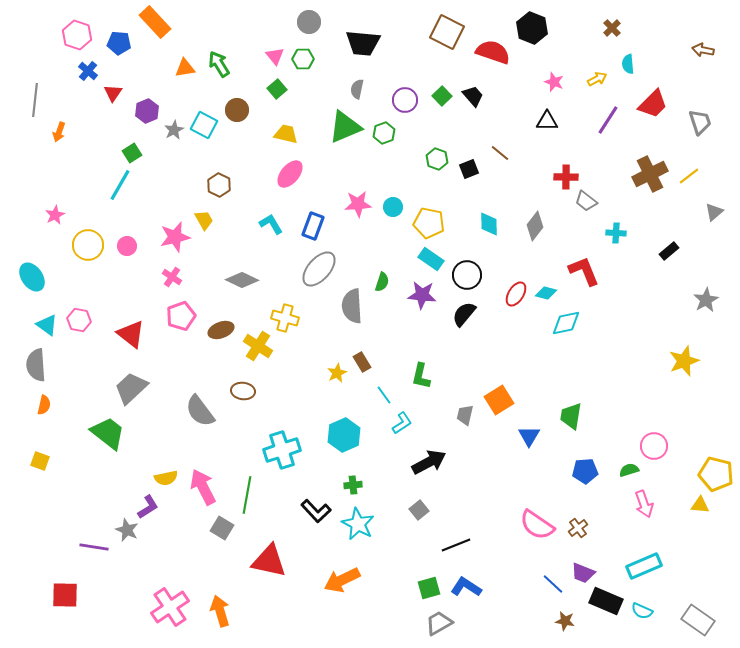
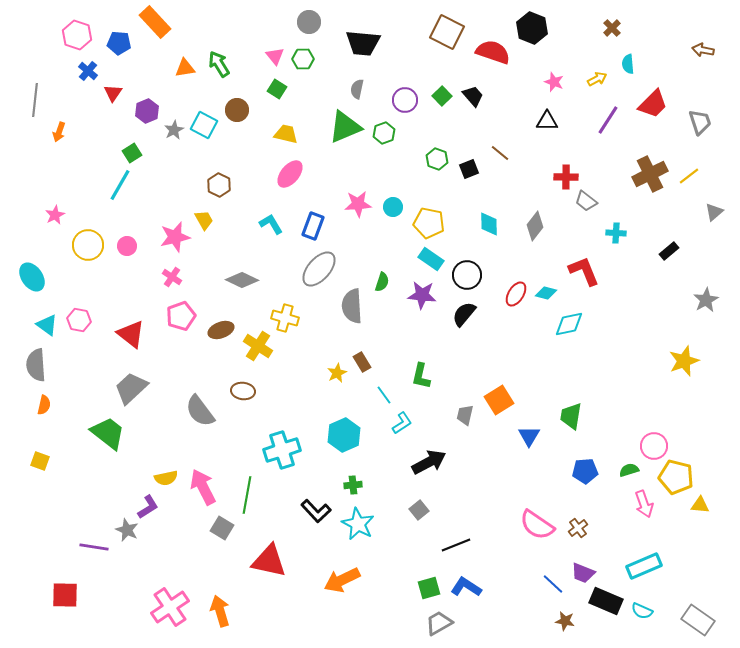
green square at (277, 89): rotated 18 degrees counterclockwise
cyan diamond at (566, 323): moved 3 px right, 1 px down
yellow pentagon at (716, 474): moved 40 px left, 3 px down
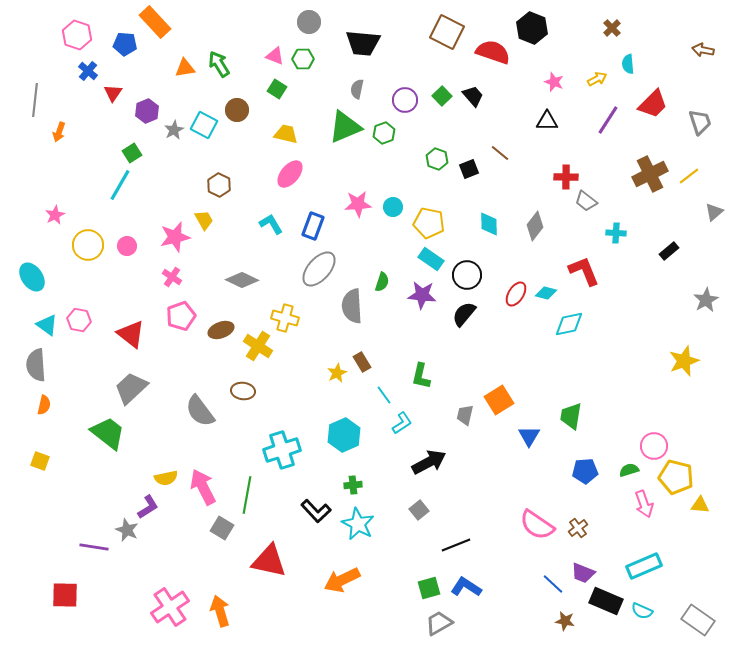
blue pentagon at (119, 43): moved 6 px right, 1 px down
pink triangle at (275, 56): rotated 30 degrees counterclockwise
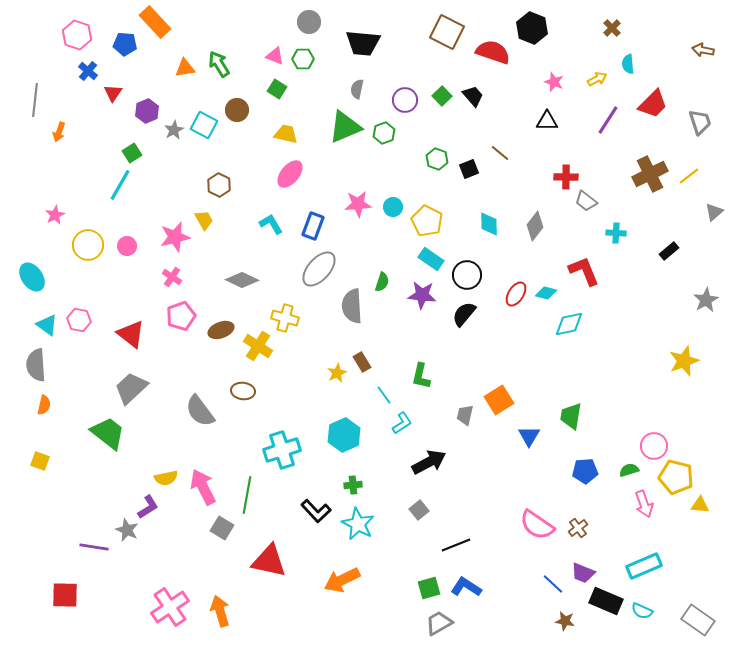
yellow pentagon at (429, 223): moved 2 px left, 2 px up; rotated 16 degrees clockwise
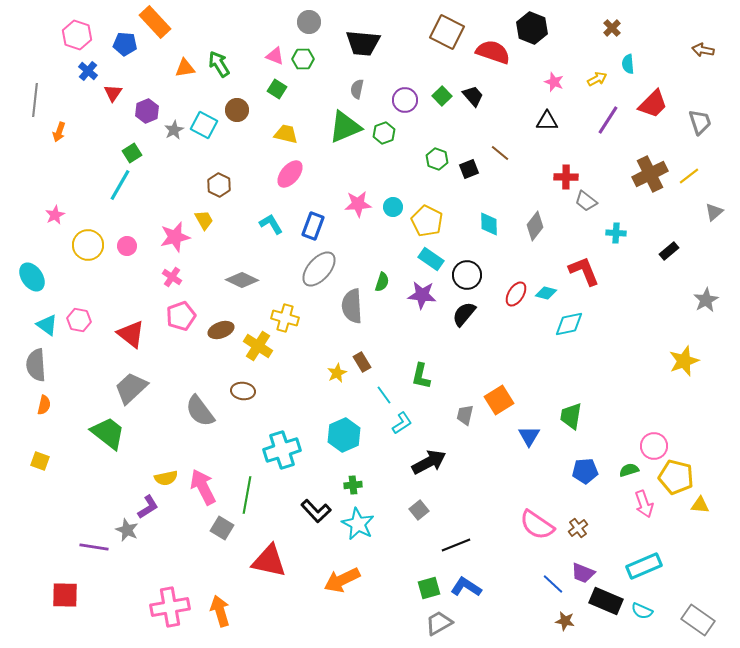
pink cross at (170, 607): rotated 24 degrees clockwise
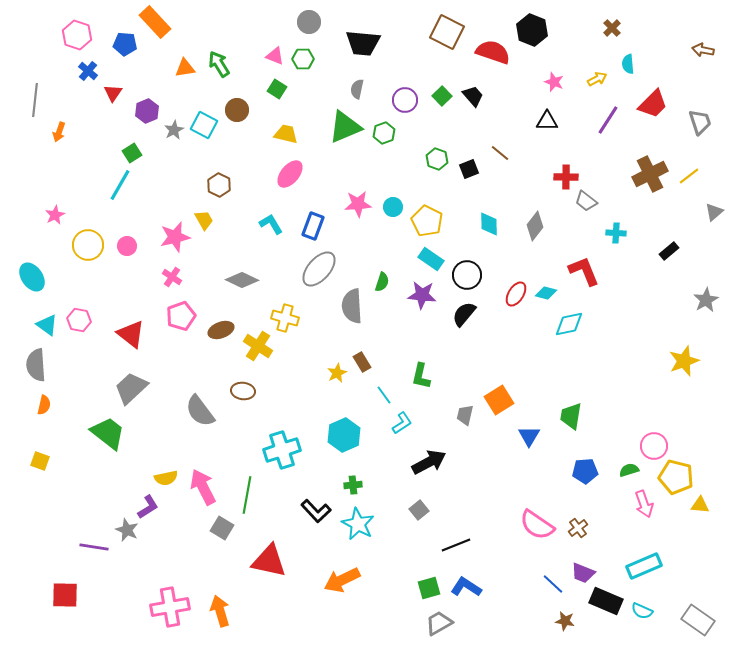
black hexagon at (532, 28): moved 2 px down
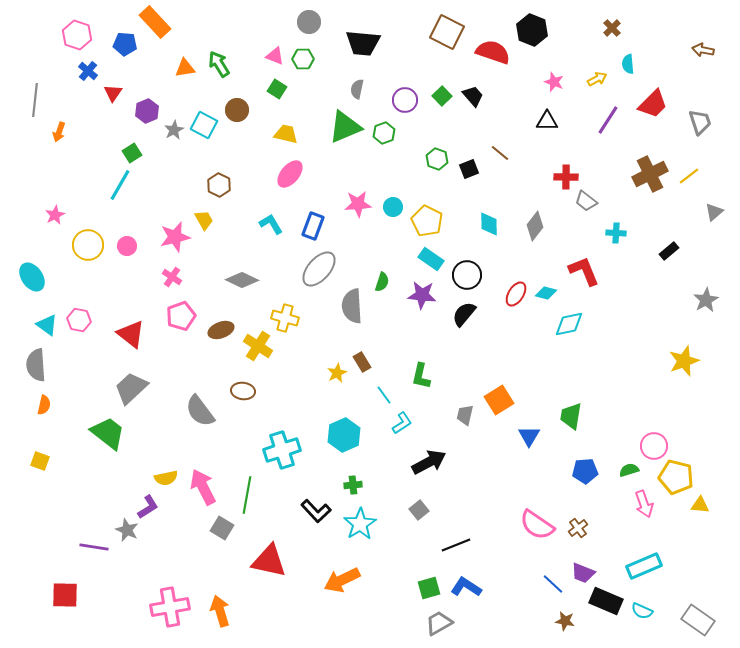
cyan star at (358, 524): moved 2 px right; rotated 12 degrees clockwise
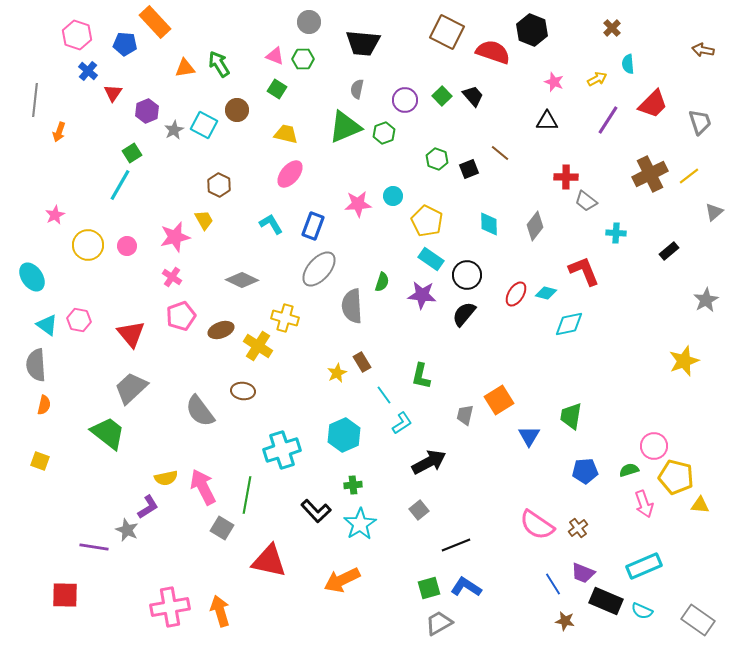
cyan circle at (393, 207): moved 11 px up
red triangle at (131, 334): rotated 12 degrees clockwise
blue line at (553, 584): rotated 15 degrees clockwise
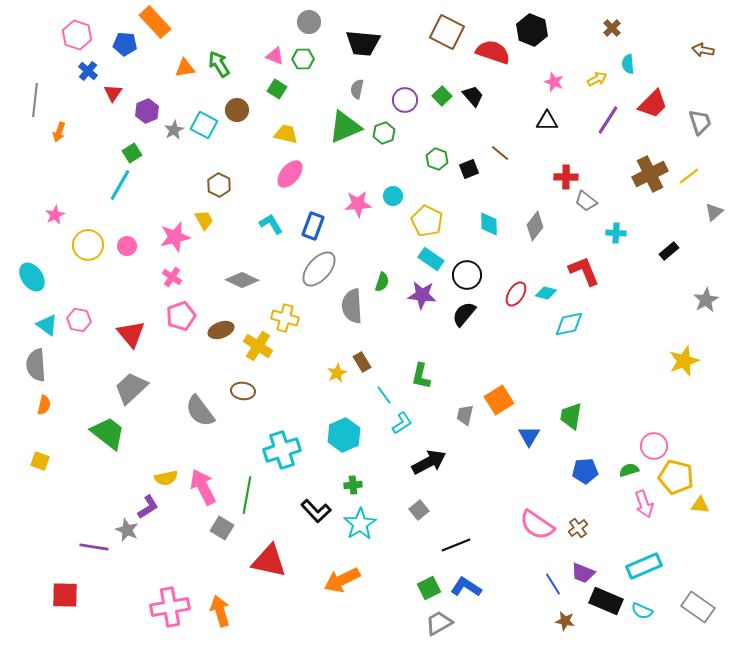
green square at (429, 588): rotated 10 degrees counterclockwise
gray rectangle at (698, 620): moved 13 px up
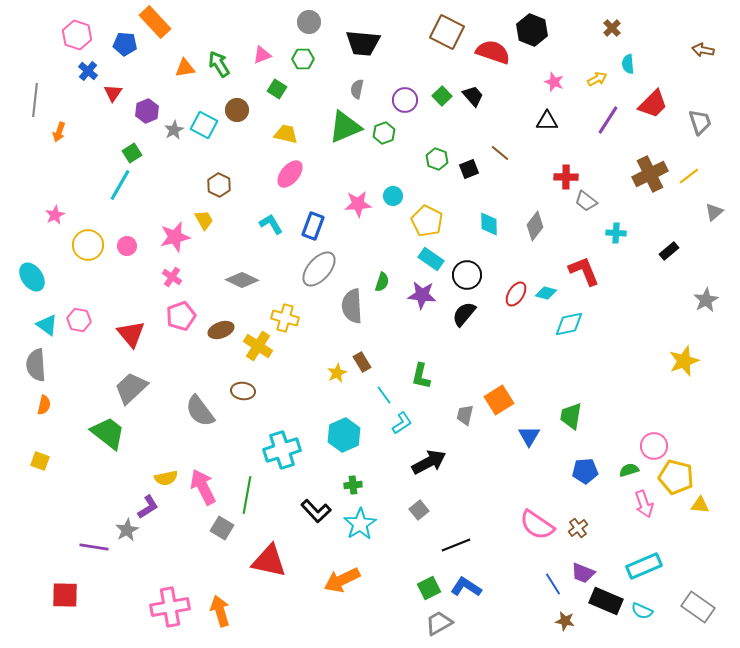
pink triangle at (275, 56): moved 13 px left, 1 px up; rotated 42 degrees counterclockwise
gray star at (127, 530): rotated 20 degrees clockwise
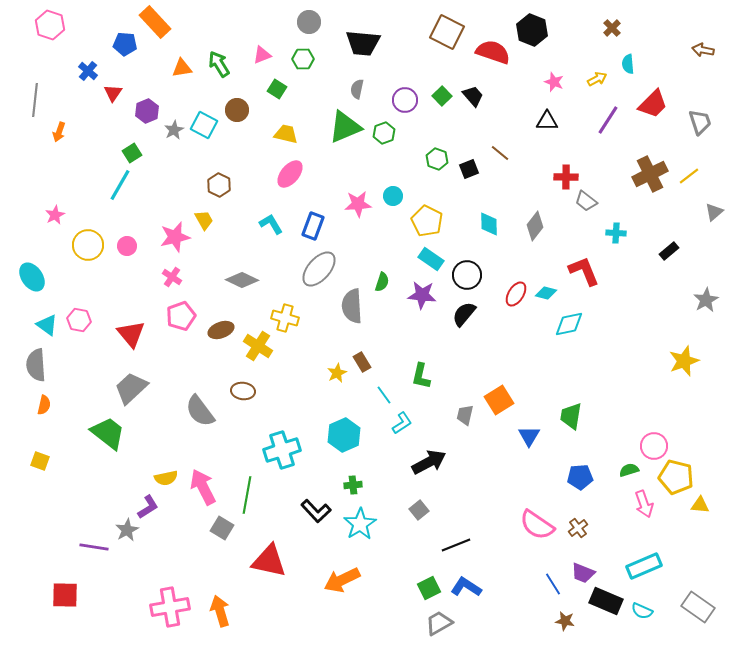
pink hexagon at (77, 35): moved 27 px left, 10 px up
orange triangle at (185, 68): moved 3 px left
blue pentagon at (585, 471): moved 5 px left, 6 px down
